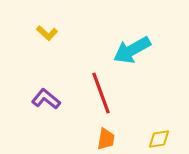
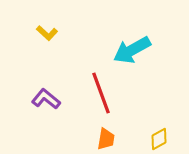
yellow diamond: rotated 20 degrees counterclockwise
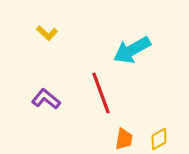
orange trapezoid: moved 18 px right
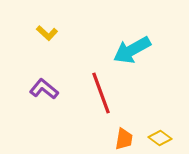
purple L-shape: moved 2 px left, 10 px up
yellow diamond: moved 1 px right, 1 px up; rotated 65 degrees clockwise
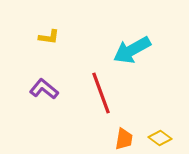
yellow L-shape: moved 2 px right, 4 px down; rotated 35 degrees counterclockwise
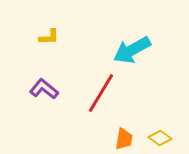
yellow L-shape: rotated 10 degrees counterclockwise
red line: rotated 51 degrees clockwise
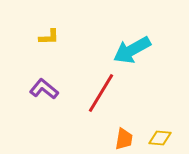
yellow diamond: rotated 30 degrees counterclockwise
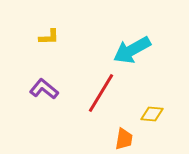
yellow diamond: moved 8 px left, 24 px up
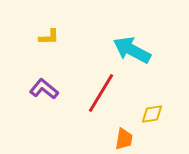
cyan arrow: rotated 57 degrees clockwise
yellow diamond: rotated 15 degrees counterclockwise
